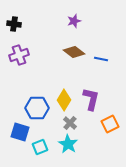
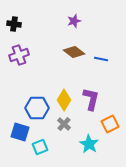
gray cross: moved 6 px left, 1 px down
cyan star: moved 21 px right
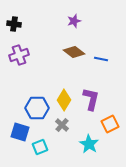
gray cross: moved 2 px left, 1 px down
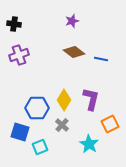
purple star: moved 2 px left
